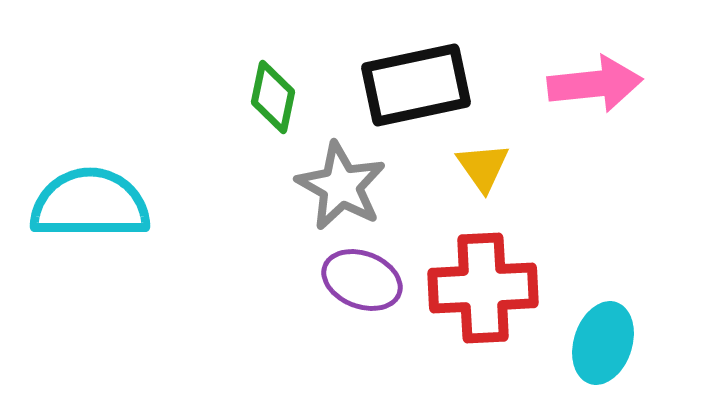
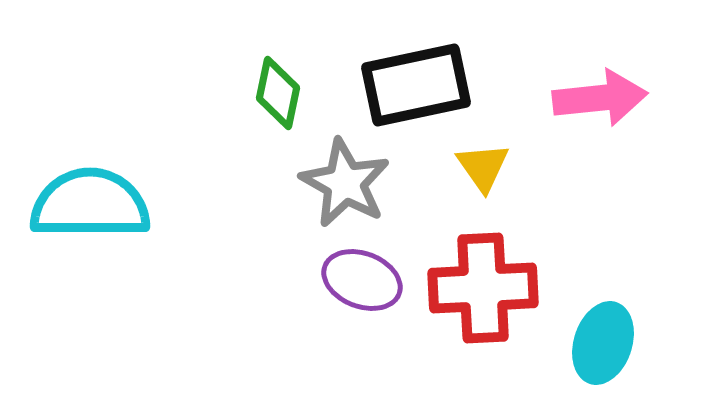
pink arrow: moved 5 px right, 14 px down
green diamond: moved 5 px right, 4 px up
gray star: moved 4 px right, 3 px up
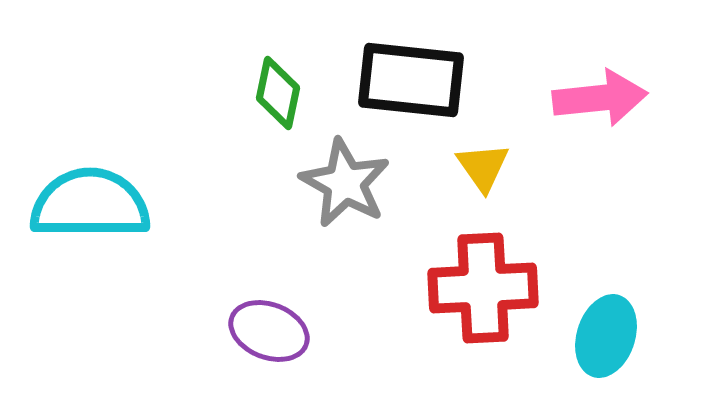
black rectangle: moved 5 px left, 5 px up; rotated 18 degrees clockwise
purple ellipse: moved 93 px left, 51 px down
cyan ellipse: moved 3 px right, 7 px up
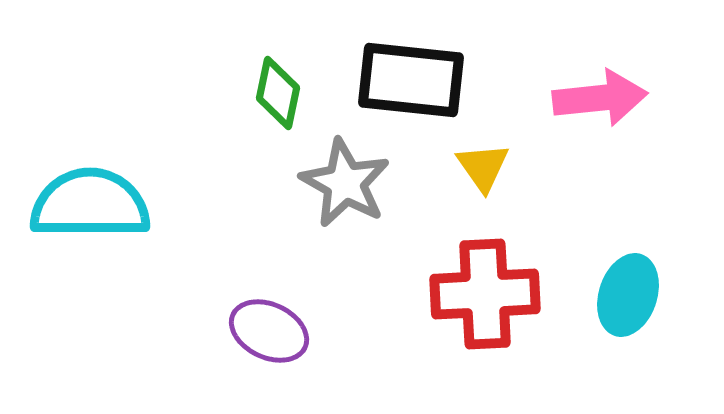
red cross: moved 2 px right, 6 px down
purple ellipse: rotated 4 degrees clockwise
cyan ellipse: moved 22 px right, 41 px up
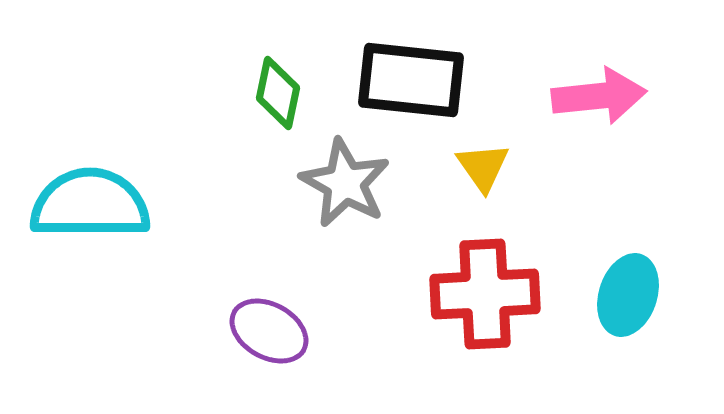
pink arrow: moved 1 px left, 2 px up
purple ellipse: rotated 4 degrees clockwise
